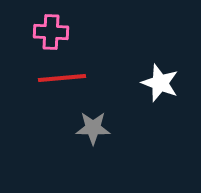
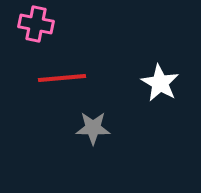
pink cross: moved 15 px left, 8 px up; rotated 8 degrees clockwise
white star: rotated 9 degrees clockwise
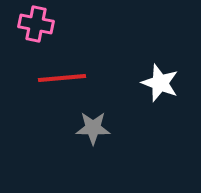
white star: rotated 9 degrees counterclockwise
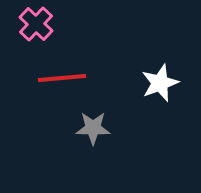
pink cross: rotated 32 degrees clockwise
white star: rotated 30 degrees clockwise
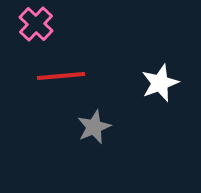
red line: moved 1 px left, 2 px up
gray star: moved 1 px right, 1 px up; rotated 24 degrees counterclockwise
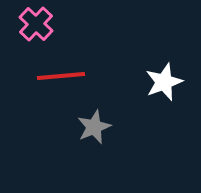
white star: moved 4 px right, 1 px up
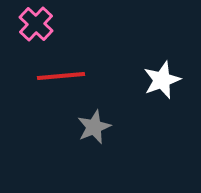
white star: moved 2 px left, 2 px up
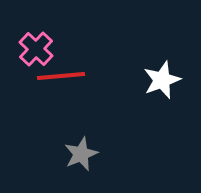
pink cross: moved 25 px down
gray star: moved 13 px left, 27 px down
